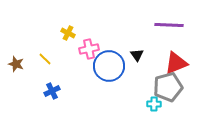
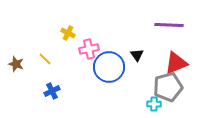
blue circle: moved 1 px down
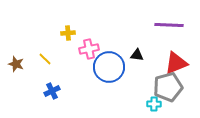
yellow cross: rotated 32 degrees counterclockwise
black triangle: rotated 48 degrees counterclockwise
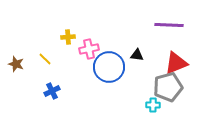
yellow cross: moved 4 px down
cyan cross: moved 1 px left, 1 px down
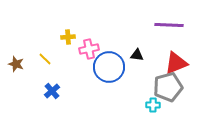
blue cross: rotated 14 degrees counterclockwise
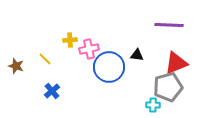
yellow cross: moved 2 px right, 3 px down
brown star: moved 2 px down
